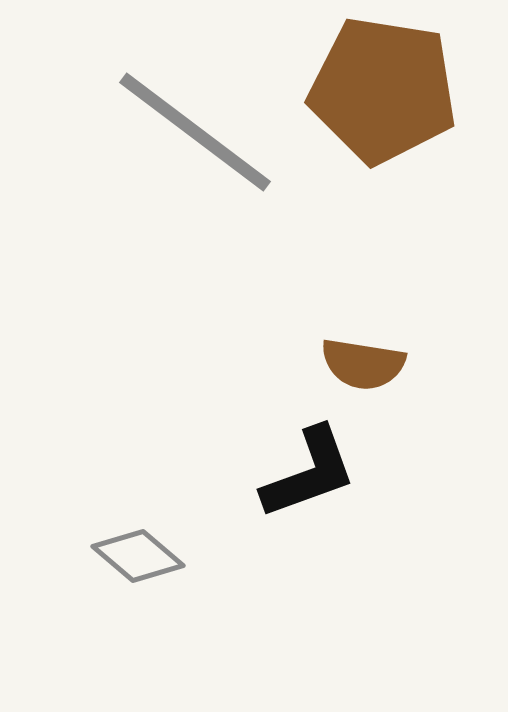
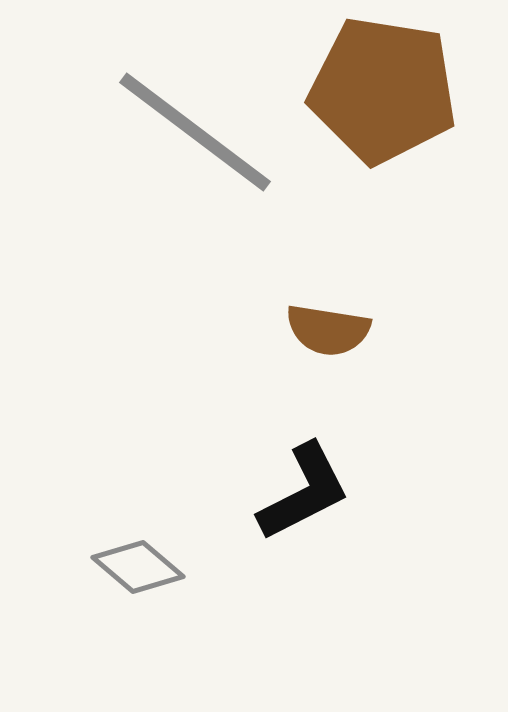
brown semicircle: moved 35 px left, 34 px up
black L-shape: moved 5 px left, 19 px down; rotated 7 degrees counterclockwise
gray diamond: moved 11 px down
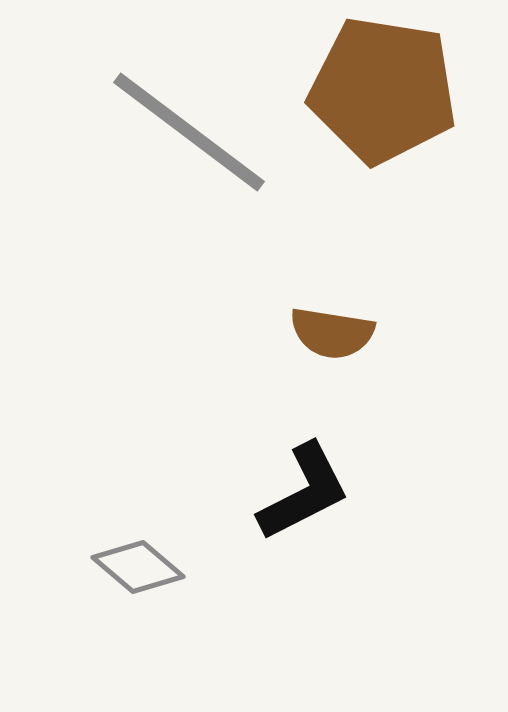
gray line: moved 6 px left
brown semicircle: moved 4 px right, 3 px down
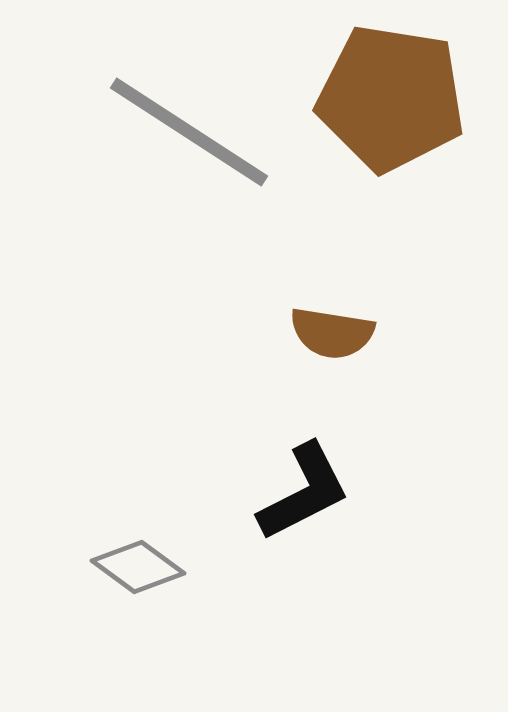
brown pentagon: moved 8 px right, 8 px down
gray line: rotated 4 degrees counterclockwise
gray diamond: rotated 4 degrees counterclockwise
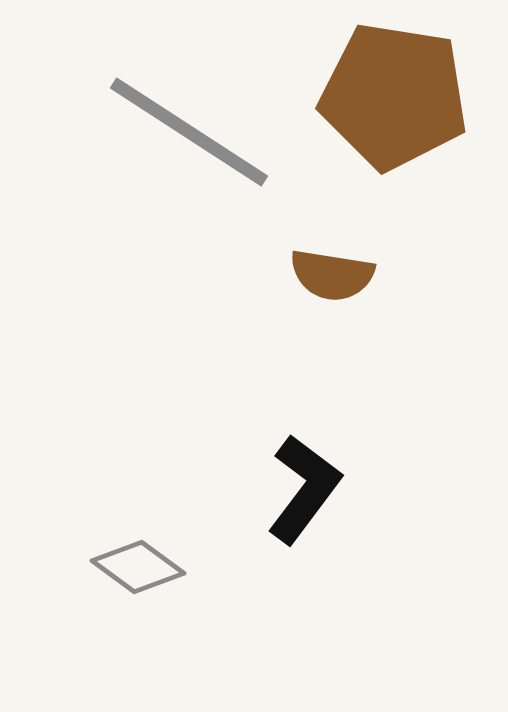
brown pentagon: moved 3 px right, 2 px up
brown semicircle: moved 58 px up
black L-shape: moved 3 px up; rotated 26 degrees counterclockwise
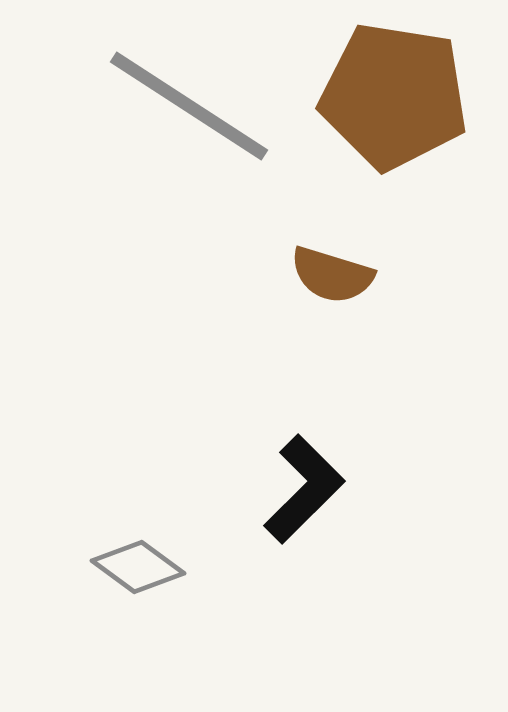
gray line: moved 26 px up
brown semicircle: rotated 8 degrees clockwise
black L-shape: rotated 8 degrees clockwise
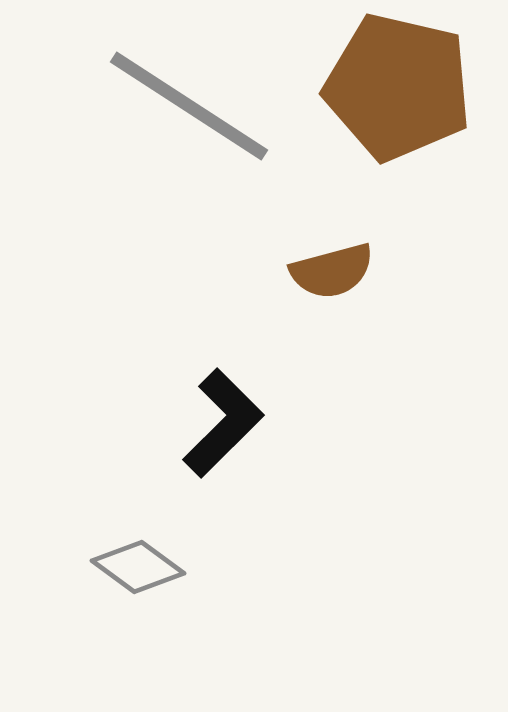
brown pentagon: moved 4 px right, 9 px up; rotated 4 degrees clockwise
brown semicircle: moved 4 px up; rotated 32 degrees counterclockwise
black L-shape: moved 81 px left, 66 px up
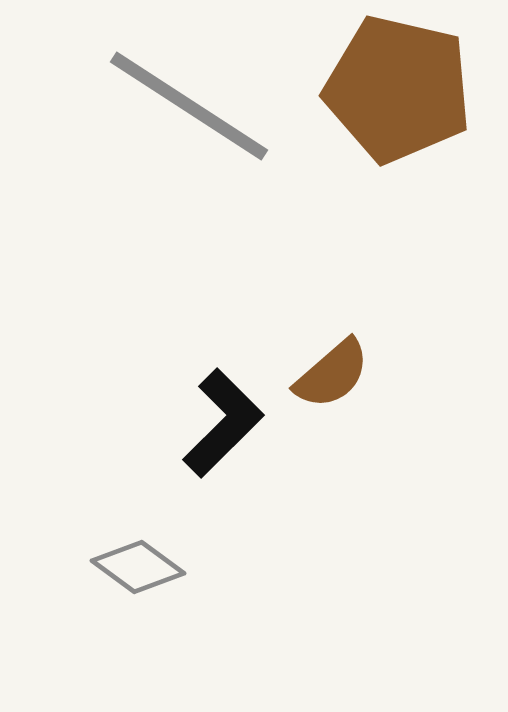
brown pentagon: moved 2 px down
brown semicircle: moved 103 px down; rotated 26 degrees counterclockwise
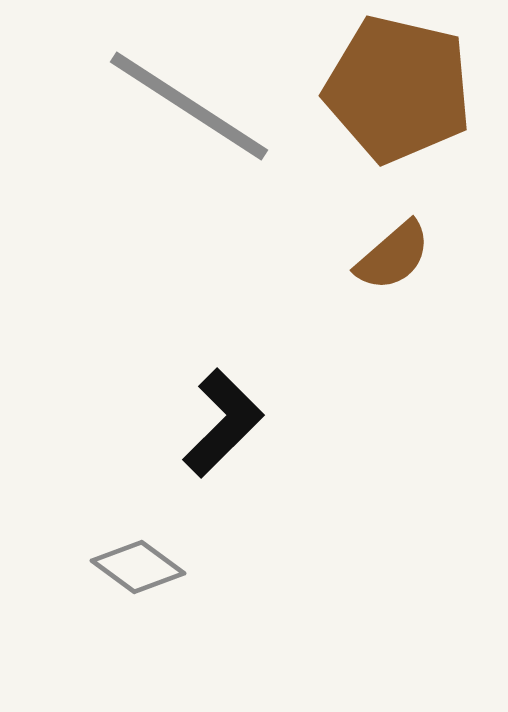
brown semicircle: moved 61 px right, 118 px up
